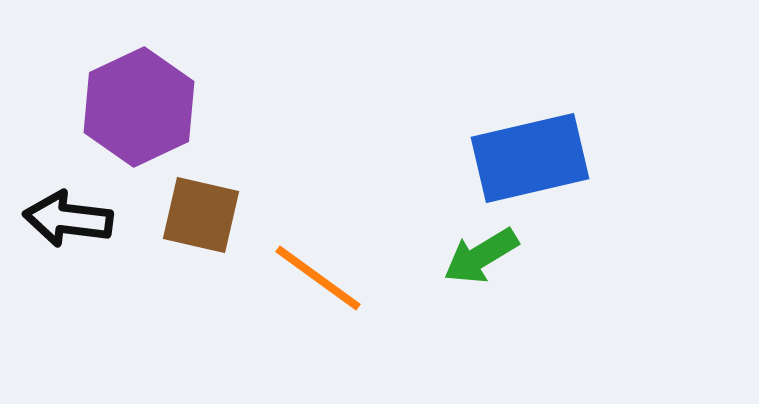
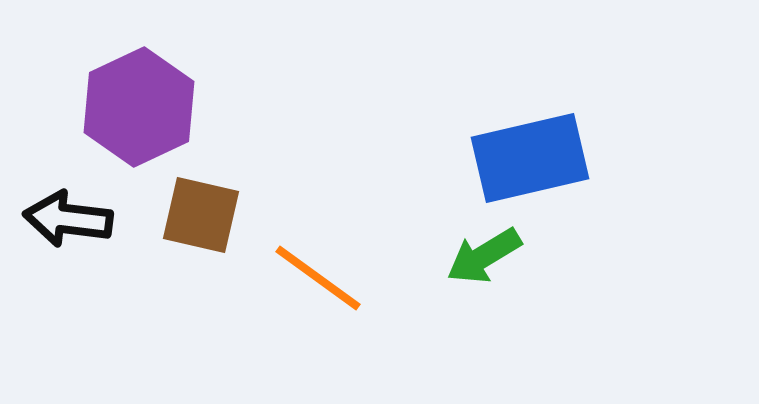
green arrow: moved 3 px right
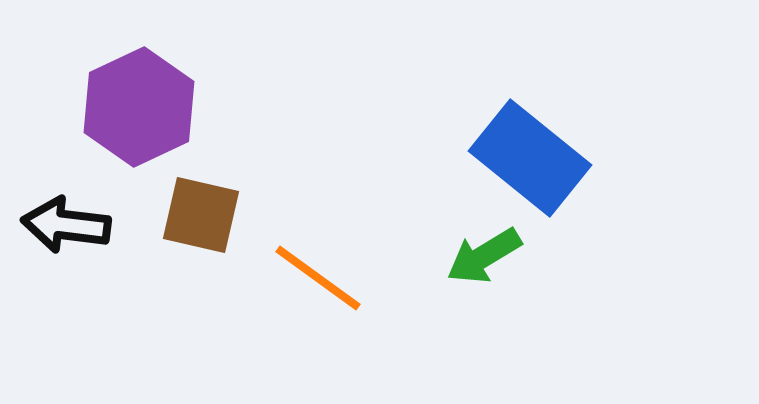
blue rectangle: rotated 52 degrees clockwise
black arrow: moved 2 px left, 6 px down
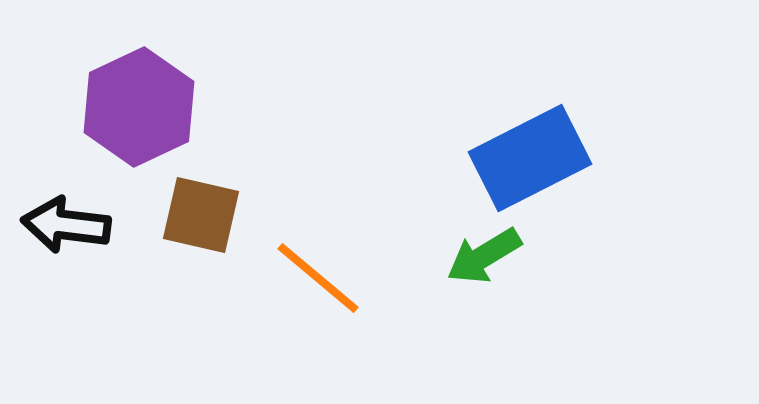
blue rectangle: rotated 66 degrees counterclockwise
orange line: rotated 4 degrees clockwise
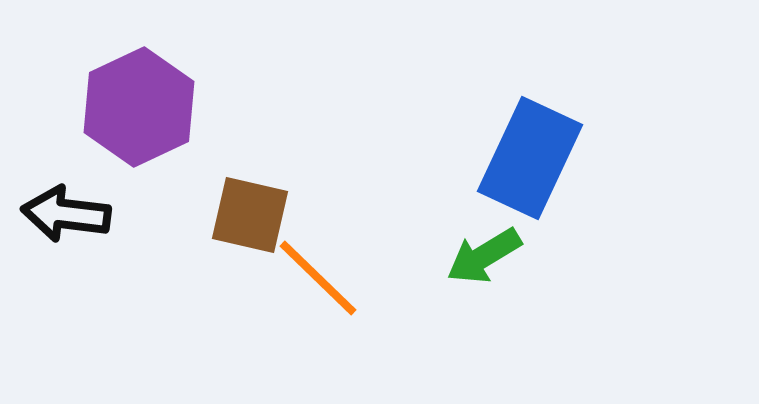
blue rectangle: rotated 38 degrees counterclockwise
brown square: moved 49 px right
black arrow: moved 11 px up
orange line: rotated 4 degrees clockwise
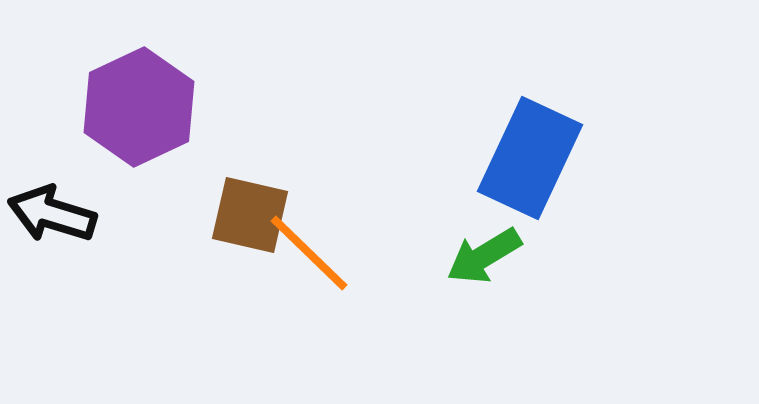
black arrow: moved 14 px left; rotated 10 degrees clockwise
orange line: moved 9 px left, 25 px up
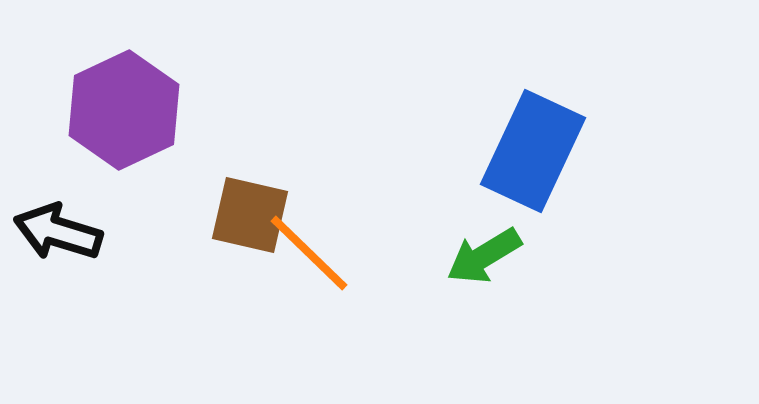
purple hexagon: moved 15 px left, 3 px down
blue rectangle: moved 3 px right, 7 px up
black arrow: moved 6 px right, 18 px down
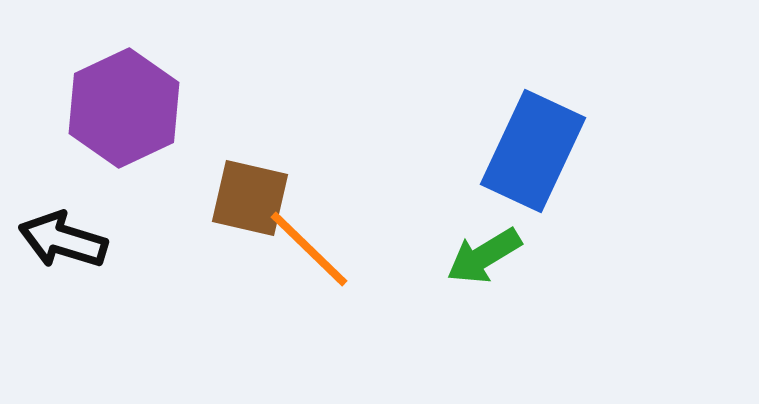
purple hexagon: moved 2 px up
brown square: moved 17 px up
black arrow: moved 5 px right, 8 px down
orange line: moved 4 px up
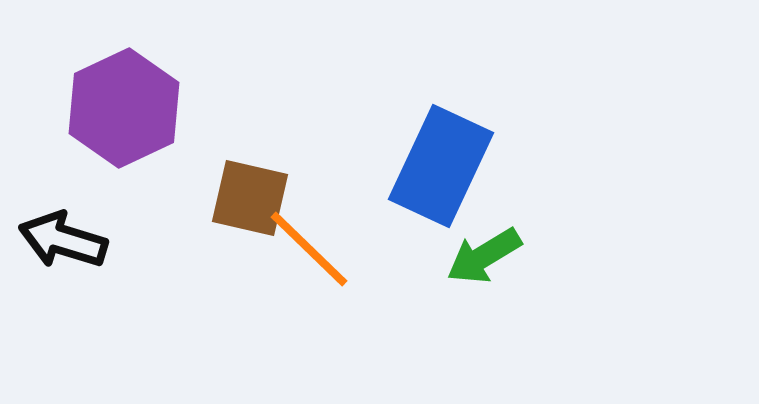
blue rectangle: moved 92 px left, 15 px down
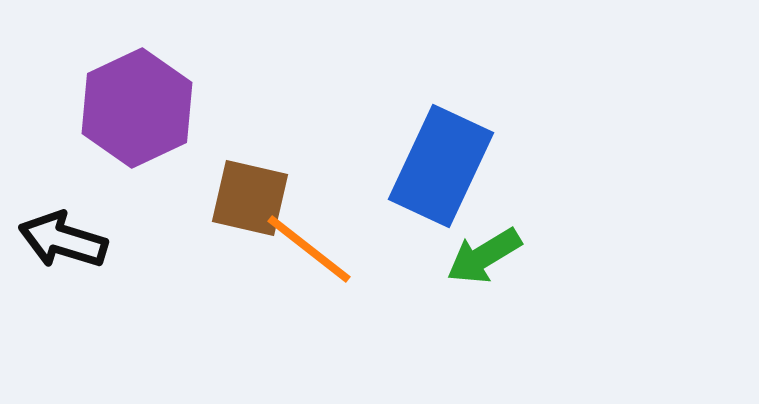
purple hexagon: moved 13 px right
orange line: rotated 6 degrees counterclockwise
